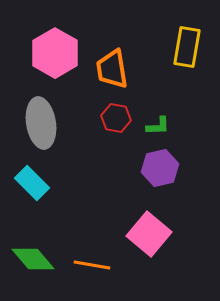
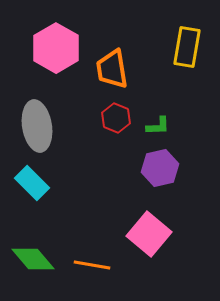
pink hexagon: moved 1 px right, 5 px up
red hexagon: rotated 12 degrees clockwise
gray ellipse: moved 4 px left, 3 px down
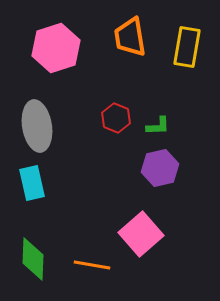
pink hexagon: rotated 12 degrees clockwise
orange trapezoid: moved 18 px right, 32 px up
cyan rectangle: rotated 32 degrees clockwise
pink square: moved 8 px left; rotated 9 degrees clockwise
green diamond: rotated 42 degrees clockwise
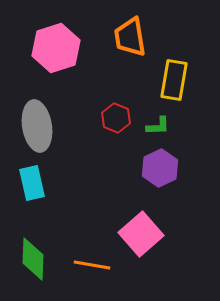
yellow rectangle: moved 13 px left, 33 px down
purple hexagon: rotated 12 degrees counterclockwise
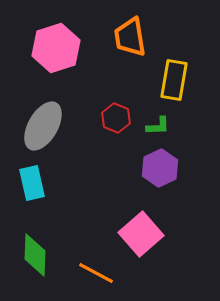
gray ellipse: moved 6 px right; rotated 39 degrees clockwise
green diamond: moved 2 px right, 4 px up
orange line: moved 4 px right, 8 px down; rotated 18 degrees clockwise
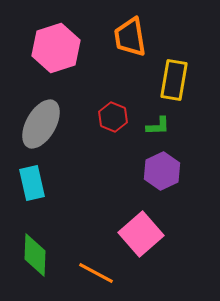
red hexagon: moved 3 px left, 1 px up
gray ellipse: moved 2 px left, 2 px up
purple hexagon: moved 2 px right, 3 px down
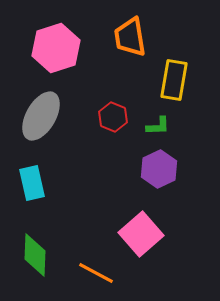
gray ellipse: moved 8 px up
purple hexagon: moved 3 px left, 2 px up
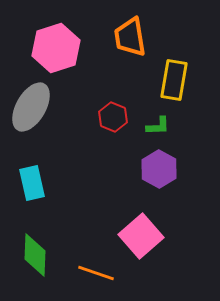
gray ellipse: moved 10 px left, 9 px up
purple hexagon: rotated 6 degrees counterclockwise
pink square: moved 2 px down
orange line: rotated 9 degrees counterclockwise
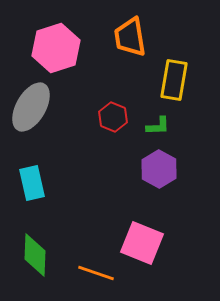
pink square: moved 1 px right, 7 px down; rotated 27 degrees counterclockwise
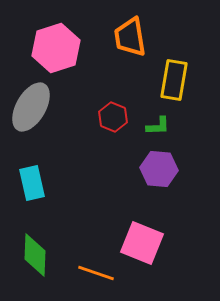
purple hexagon: rotated 24 degrees counterclockwise
